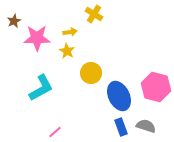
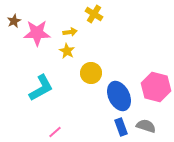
pink star: moved 5 px up
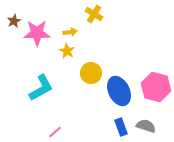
blue ellipse: moved 5 px up
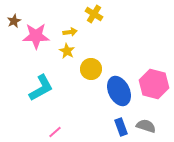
pink star: moved 1 px left, 3 px down
yellow circle: moved 4 px up
pink hexagon: moved 2 px left, 3 px up
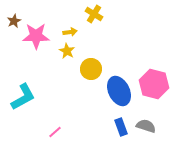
cyan L-shape: moved 18 px left, 9 px down
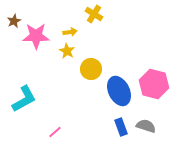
cyan L-shape: moved 1 px right, 2 px down
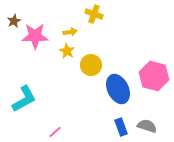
yellow cross: rotated 12 degrees counterclockwise
pink star: moved 1 px left
yellow circle: moved 4 px up
pink hexagon: moved 8 px up
blue ellipse: moved 1 px left, 2 px up
gray semicircle: moved 1 px right
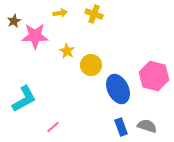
yellow arrow: moved 10 px left, 19 px up
pink line: moved 2 px left, 5 px up
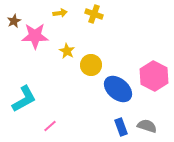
pink hexagon: rotated 12 degrees clockwise
blue ellipse: rotated 24 degrees counterclockwise
pink line: moved 3 px left, 1 px up
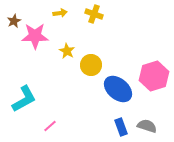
pink hexagon: rotated 16 degrees clockwise
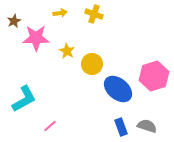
pink star: moved 1 px right, 2 px down
yellow circle: moved 1 px right, 1 px up
